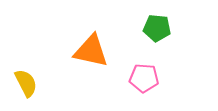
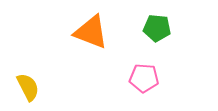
orange triangle: moved 19 px up; rotated 9 degrees clockwise
yellow semicircle: moved 2 px right, 4 px down
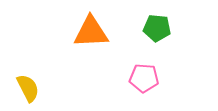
orange triangle: rotated 24 degrees counterclockwise
yellow semicircle: moved 1 px down
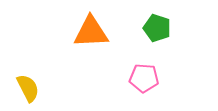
green pentagon: rotated 12 degrees clockwise
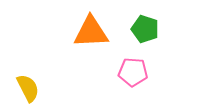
green pentagon: moved 12 px left, 1 px down
pink pentagon: moved 11 px left, 6 px up
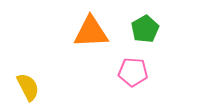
green pentagon: rotated 24 degrees clockwise
yellow semicircle: moved 1 px up
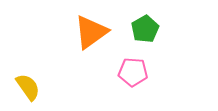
orange triangle: rotated 33 degrees counterclockwise
yellow semicircle: rotated 8 degrees counterclockwise
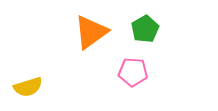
yellow semicircle: rotated 108 degrees clockwise
